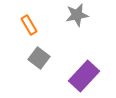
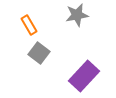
gray square: moved 5 px up
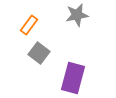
orange rectangle: rotated 66 degrees clockwise
purple rectangle: moved 11 px left, 2 px down; rotated 28 degrees counterclockwise
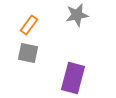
gray square: moved 11 px left; rotated 25 degrees counterclockwise
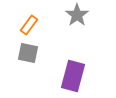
gray star: rotated 25 degrees counterclockwise
purple rectangle: moved 2 px up
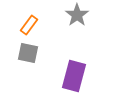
purple rectangle: moved 1 px right
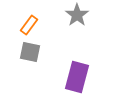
gray square: moved 2 px right, 1 px up
purple rectangle: moved 3 px right, 1 px down
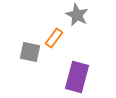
gray star: rotated 10 degrees counterclockwise
orange rectangle: moved 25 px right, 13 px down
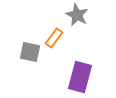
purple rectangle: moved 3 px right
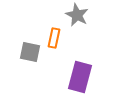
orange rectangle: rotated 24 degrees counterclockwise
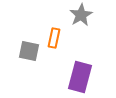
gray star: moved 4 px right; rotated 15 degrees clockwise
gray square: moved 1 px left, 1 px up
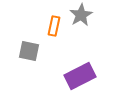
orange rectangle: moved 12 px up
purple rectangle: moved 1 px up; rotated 48 degrees clockwise
